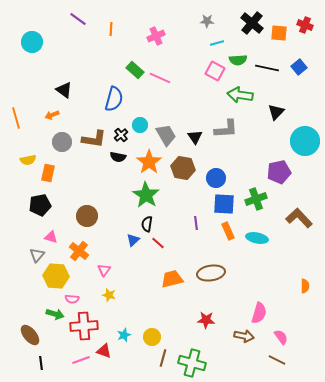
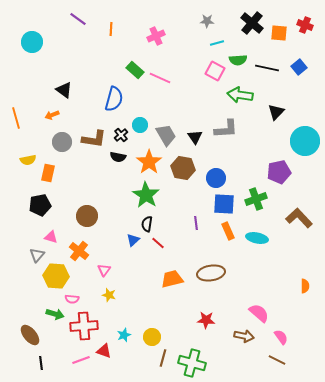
pink semicircle at (259, 313): rotated 65 degrees counterclockwise
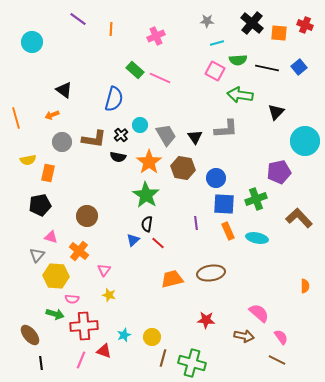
pink line at (81, 360): rotated 48 degrees counterclockwise
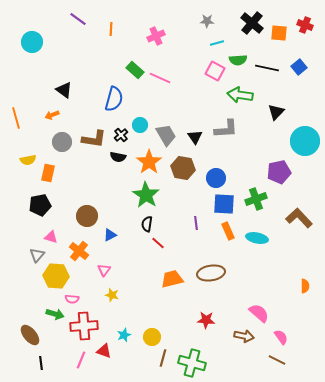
blue triangle at (133, 240): moved 23 px left, 5 px up; rotated 16 degrees clockwise
yellow star at (109, 295): moved 3 px right
